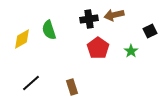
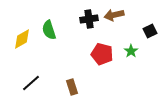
red pentagon: moved 4 px right, 6 px down; rotated 20 degrees counterclockwise
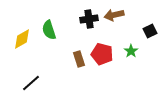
brown rectangle: moved 7 px right, 28 px up
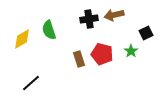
black square: moved 4 px left, 2 px down
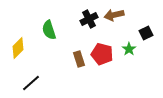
black cross: rotated 18 degrees counterclockwise
yellow diamond: moved 4 px left, 9 px down; rotated 15 degrees counterclockwise
green star: moved 2 px left, 2 px up
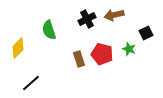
black cross: moved 2 px left
green star: rotated 16 degrees counterclockwise
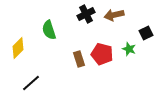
black cross: moved 1 px left, 5 px up
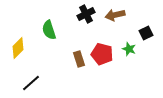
brown arrow: moved 1 px right
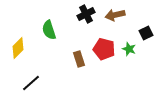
red pentagon: moved 2 px right, 5 px up
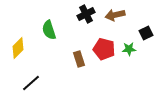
green star: rotated 24 degrees counterclockwise
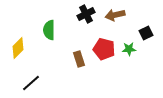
green semicircle: rotated 18 degrees clockwise
